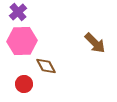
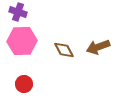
purple cross: rotated 30 degrees counterclockwise
brown arrow: moved 3 px right, 4 px down; rotated 115 degrees clockwise
brown diamond: moved 18 px right, 16 px up
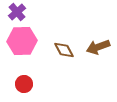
purple cross: moved 1 px left; rotated 30 degrees clockwise
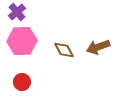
red circle: moved 2 px left, 2 px up
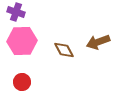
purple cross: moved 1 px left; rotated 30 degrees counterclockwise
brown arrow: moved 5 px up
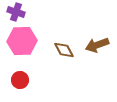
brown arrow: moved 1 px left, 3 px down
red circle: moved 2 px left, 2 px up
